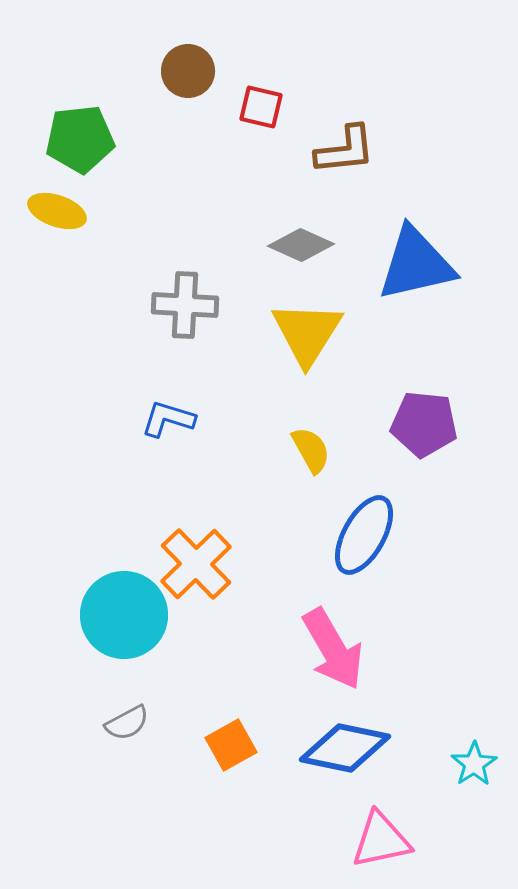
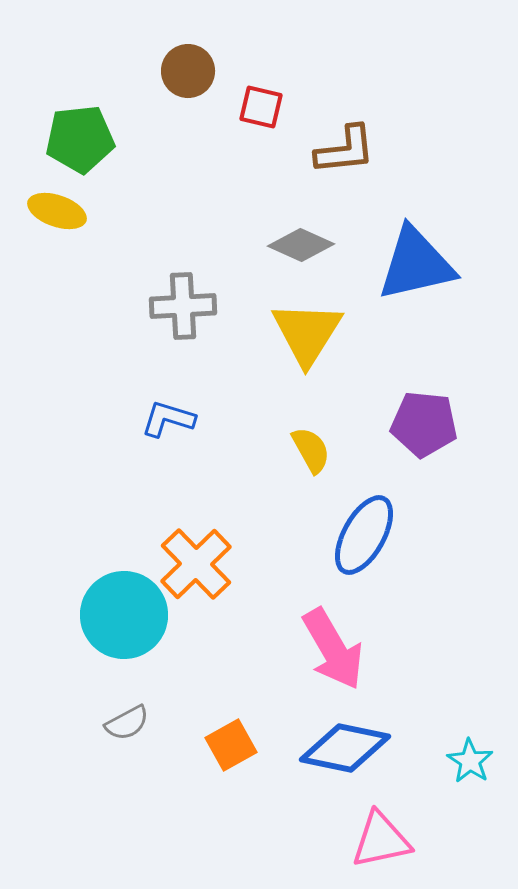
gray cross: moved 2 px left, 1 px down; rotated 6 degrees counterclockwise
cyan star: moved 4 px left, 3 px up; rotated 6 degrees counterclockwise
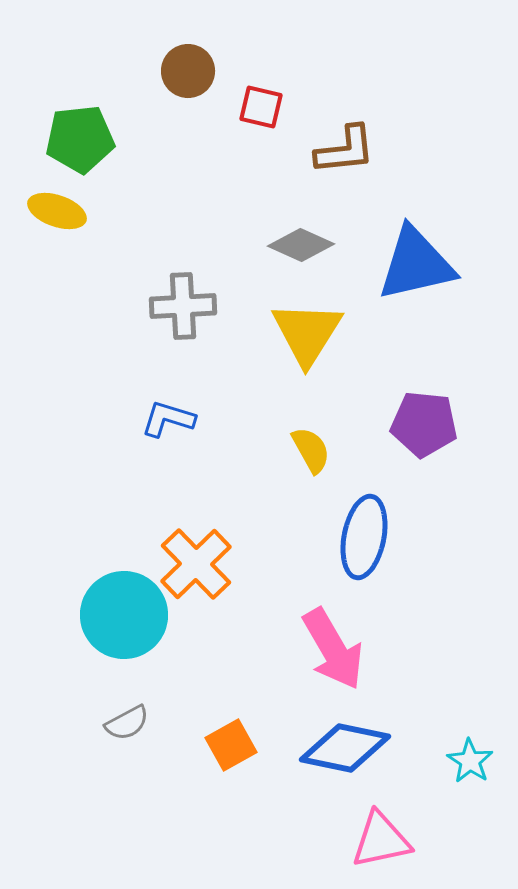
blue ellipse: moved 2 px down; rotated 18 degrees counterclockwise
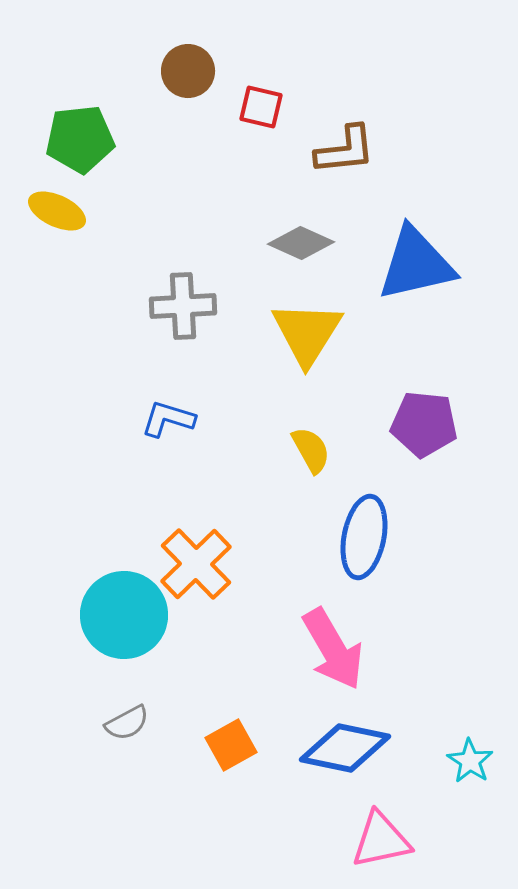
yellow ellipse: rotated 6 degrees clockwise
gray diamond: moved 2 px up
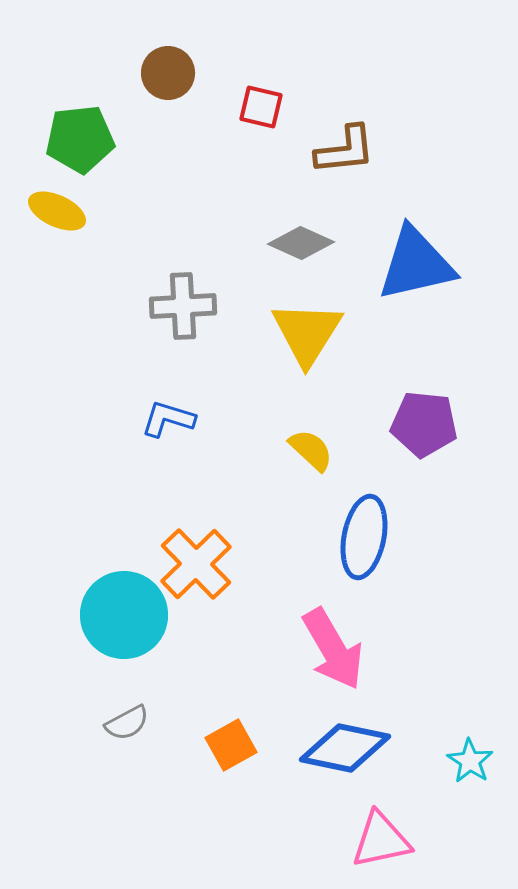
brown circle: moved 20 px left, 2 px down
yellow semicircle: rotated 18 degrees counterclockwise
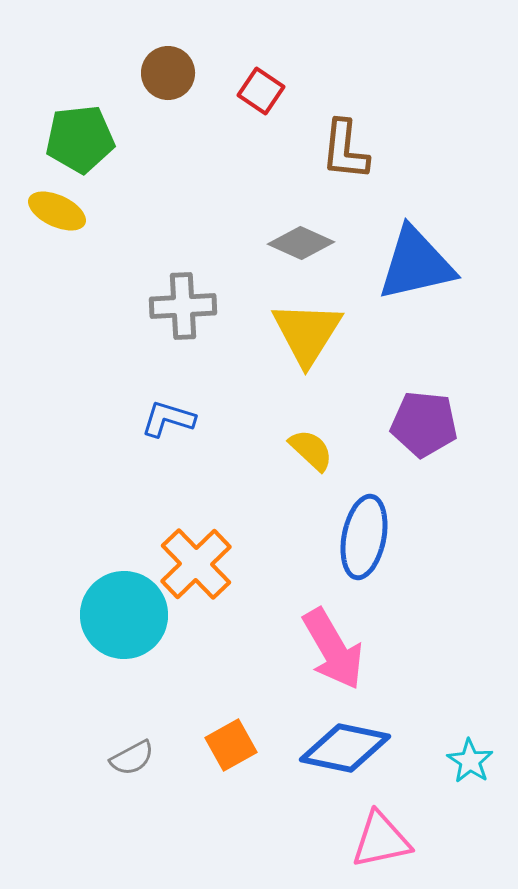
red square: moved 16 px up; rotated 21 degrees clockwise
brown L-shape: rotated 102 degrees clockwise
gray semicircle: moved 5 px right, 35 px down
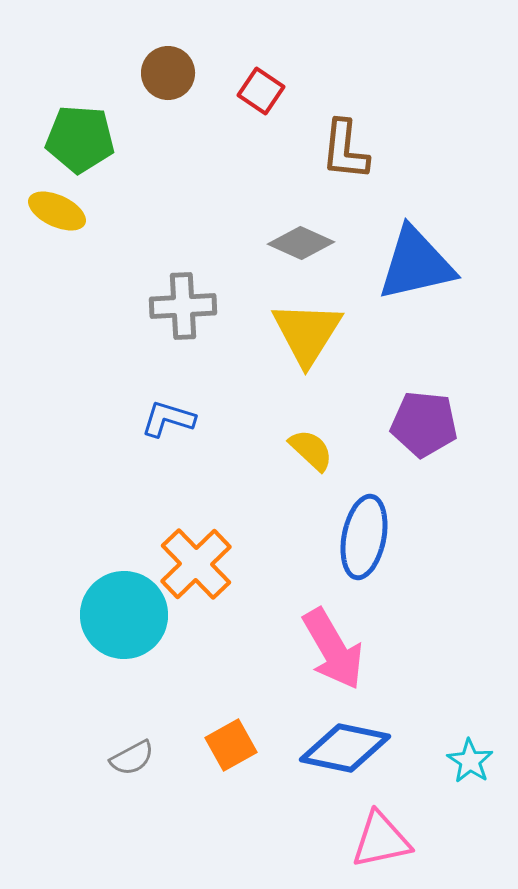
green pentagon: rotated 10 degrees clockwise
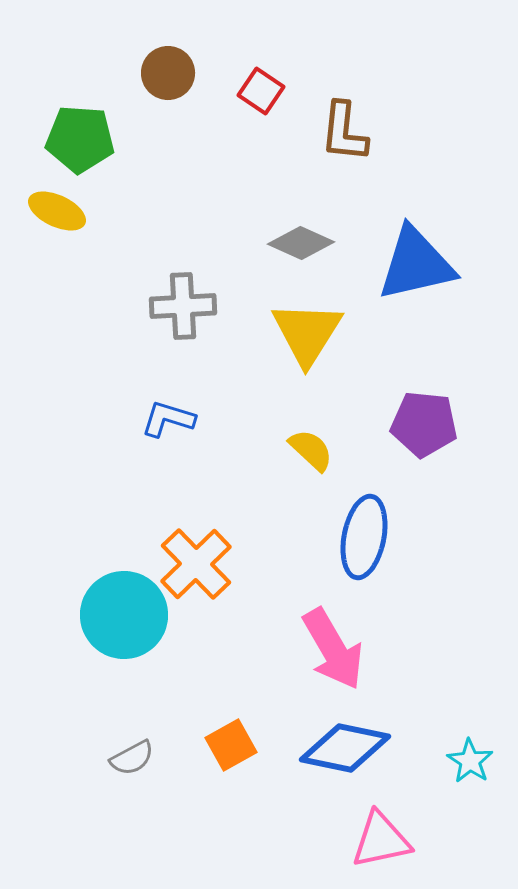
brown L-shape: moved 1 px left, 18 px up
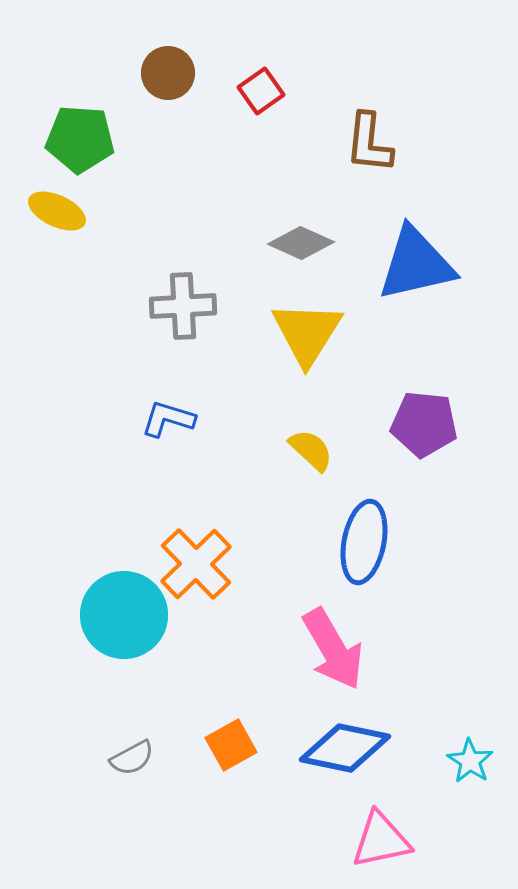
red square: rotated 21 degrees clockwise
brown L-shape: moved 25 px right, 11 px down
blue ellipse: moved 5 px down
